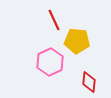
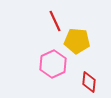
red line: moved 1 px right, 1 px down
pink hexagon: moved 3 px right, 2 px down
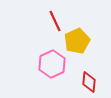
yellow pentagon: rotated 30 degrees counterclockwise
pink hexagon: moved 1 px left
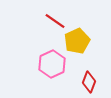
red line: rotated 30 degrees counterclockwise
red diamond: rotated 15 degrees clockwise
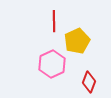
red line: moved 1 px left; rotated 55 degrees clockwise
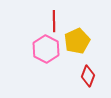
pink hexagon: moved 6 px left, 15 px up; rotated 8 degrees counterclockwise
red diamond: moved 1 px left, 6 px up
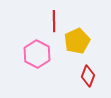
pink hexagon: moved 9 px left, 5 px down
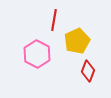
red line: moved 1 px up; rotated 10 degrees clockwise
red diamond: moved 5 px up
